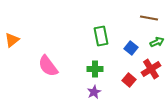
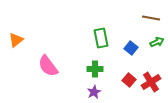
brown line: moved 2 px right
green rectangle: moved 2 px down
orange triangle: moved 4 px right
red cross: moved 13 px down
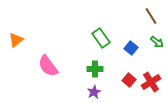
brown line: moved 2 px up; rotated 48 degrees clockwise
green rectangle: rotated 24 degrees counterclockwise
green arrow: rotated 64 degrees clockwise
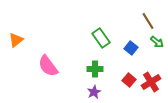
brown line: moved 3 px left, 5 px down
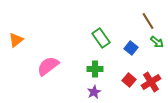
pink semicircle: rotated 90 degrees clockwise
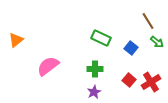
green rectangle: rotated 30 degrees counterclockwise
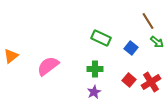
orange triangle: moved 5 px left, 16 px down
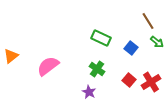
green cross: moved 2 px right; rotated 35 degrees clockwise
purple star: moved 5 px left; rotated 16 degrees counterclockwise
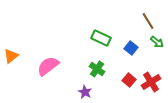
purple star: moved 4 px left
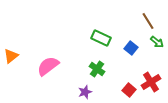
red square: moved 10 px down
purple star: rotated 24 degrees clockwise
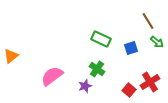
green rectangle: moved 1 px down
blue square: rotated 32 degrees clockwise
pink semicircle: moved 4 px right, 10 px down
red cross: moved 1 px left
purple star: moved 6 px up
